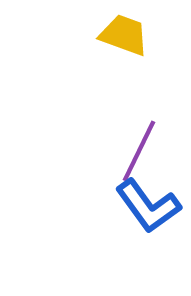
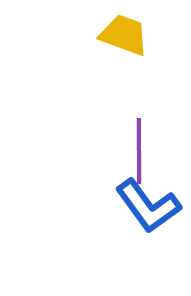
purple line: rotated 26 degrees counterclockwise
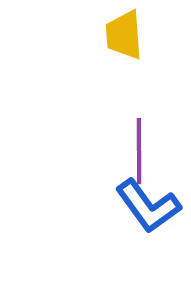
yellow trapezoid: rotated 114 degrees counterclockwise
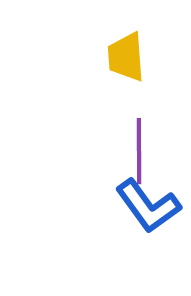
yellow trapezoid: moved 2 px right, 22 px down
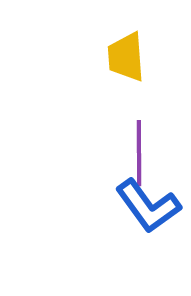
purple line: moved 2 px down
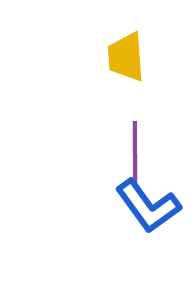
purple line: moved 4 px left, 1 px down
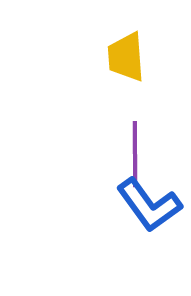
blue L-shape: moved 1 px right, 1 px up
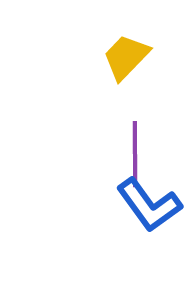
yellow trapezoid: rotated 48 degrees clockwise
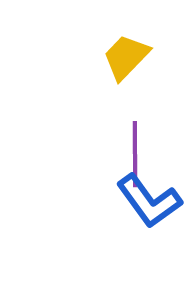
blue L-shape: moved 4 px up
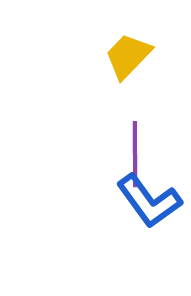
yellow trapezoid: moved 2 px right, 1 px up
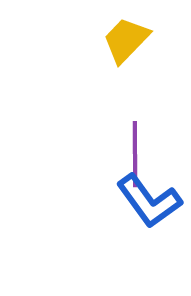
yellow trapezoid: moved 2 px left, 16 px up
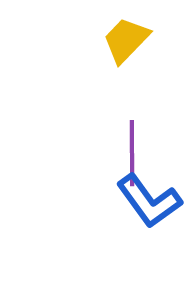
purple line: moved 3 px left, 1 px up
